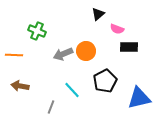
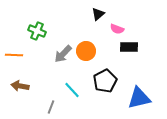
gray arrow: rotated 24 degrees counterclockwise
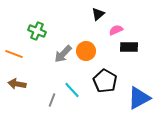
pink semicircle: moved 1 px left, 1 px down; rotated 136 degrees clockwise
orange line: moved 1 px up; rotated 18 degrees clockwise
black pentagon: rotated 15 degrees counterclockwise
brown arrow: moved 3 px left, 2 px up
blue triangle: rotated 15 degrees counterclockwise
gray line: moved 1 px right, 7 px up
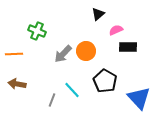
black rectangle: moved 1 px left
orange line: rotated 24 degrees counterclockwise
blue triangle: rotated 45 degrees counterclockwise
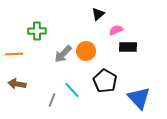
green cross: rotated 24 degrees counterclockwise
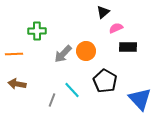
black triangle: moved 5 px right, 2 px up
pink semicircle: moved 2 px up
blue triangle: moved 1 px right, 1 px down
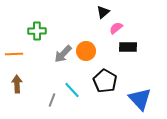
pink semicircle: rotated 16 degrees counterclockwise
brown arrow: rotated 78 degrees clockwise
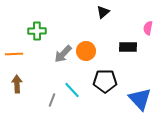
pink semicircle: moved 32 px right; rotated 40 degrees counterclockwise
black pentagon: rotated 30 degrees counterclockwise
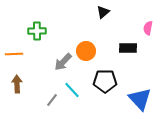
black rectangle: moved 1 px down
gray arrow: moved 8 px down
gray line: rotated 16 degrees clockwise
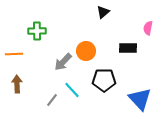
black pentagon: moved 1 px left, 1 px up
